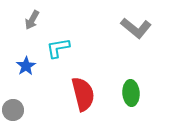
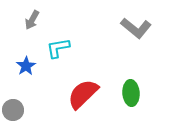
red semicircle: rotated 120 degrees counterclockwise
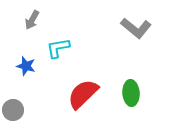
blue star: rotated 24 degrees counterclockwise
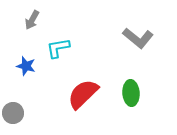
gray L-shape: moved 2 px right, 10 px down
gray circle: moved 3 px down
